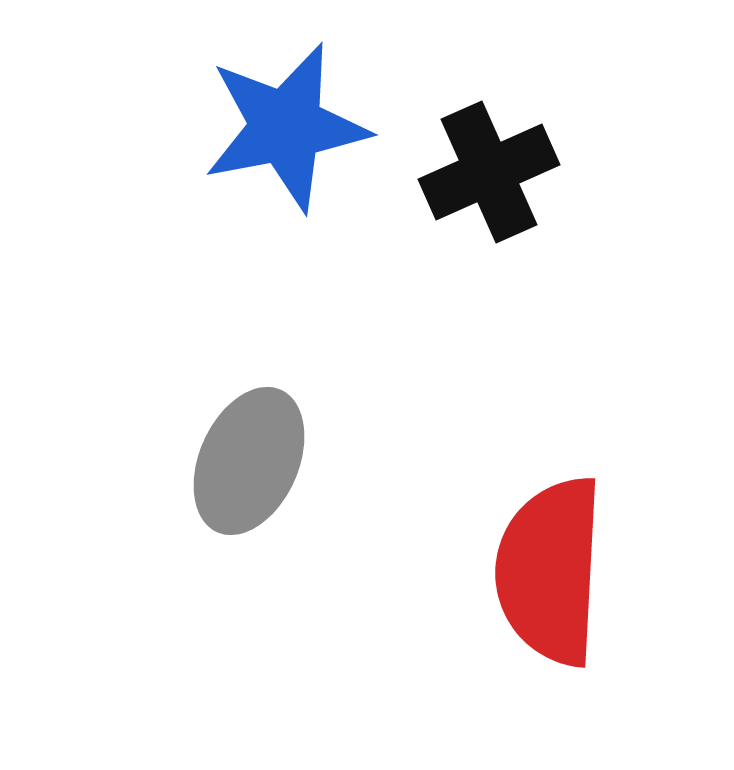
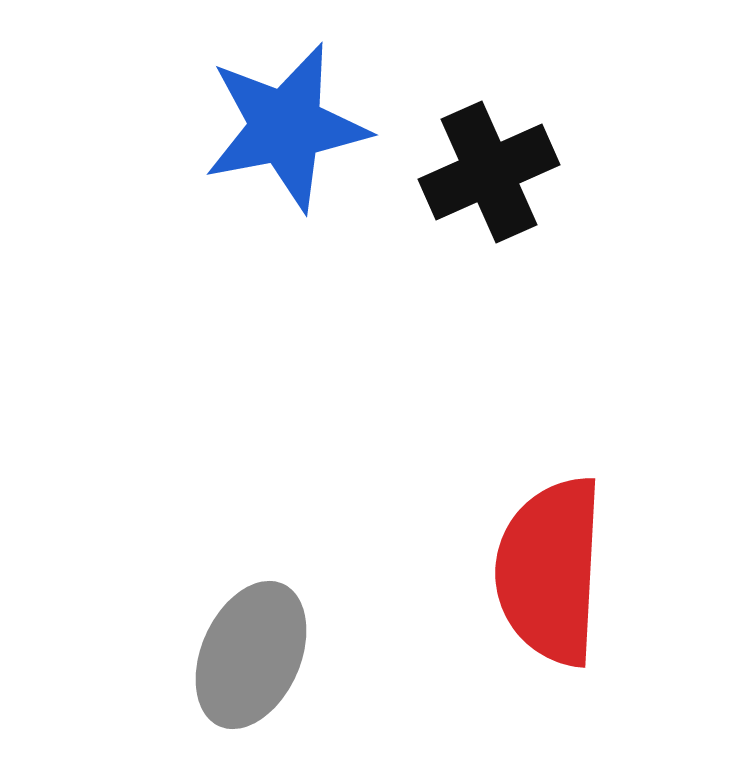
gray ellipse: moved 2 px right, 194 px down
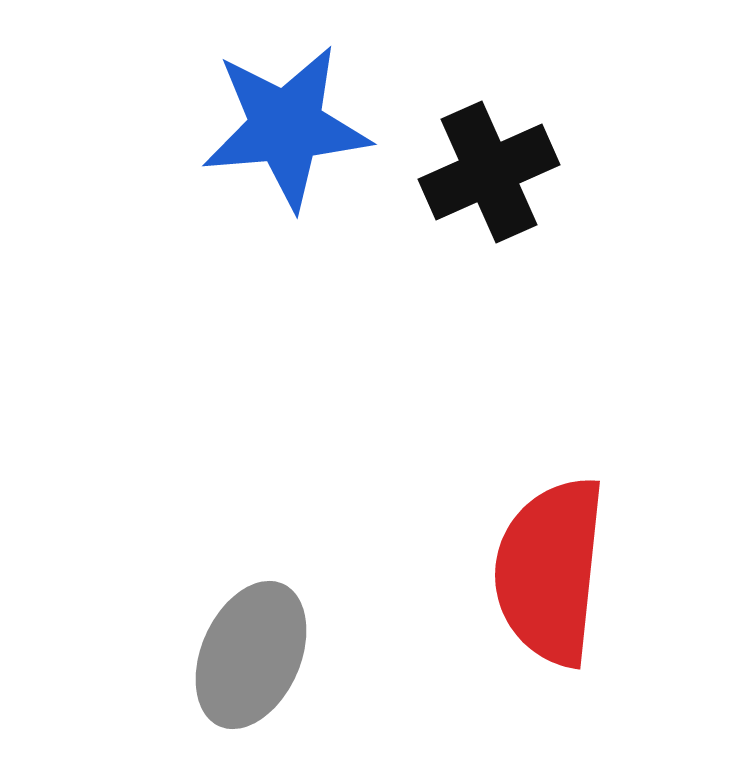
blue star: rotated 6 degrees clockwise
red semicircle: rotated 3 degrees clockwise
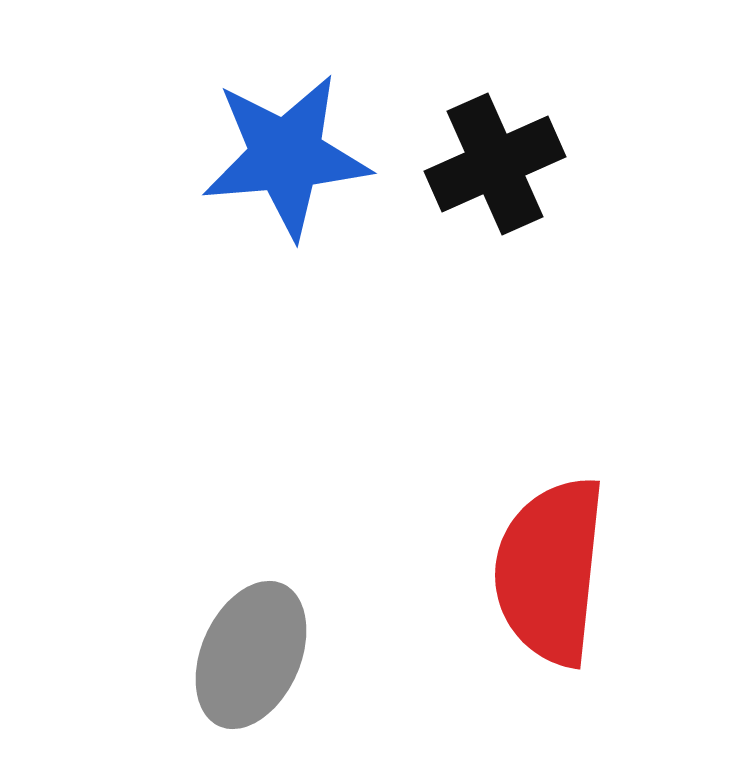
blue star: moved 29 px down
black cross: moved 6 px right, 8 px up
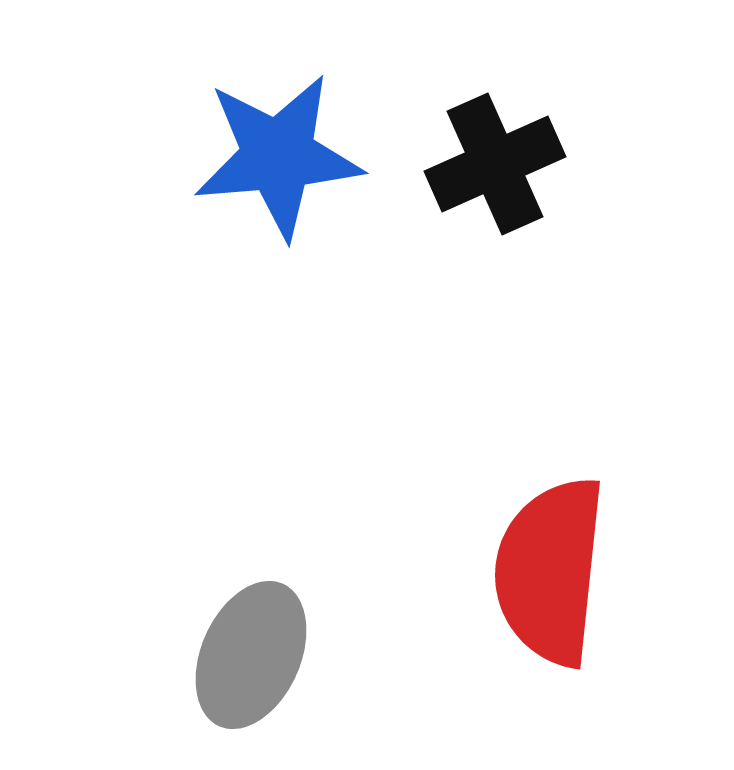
blue star: moved 8 px left
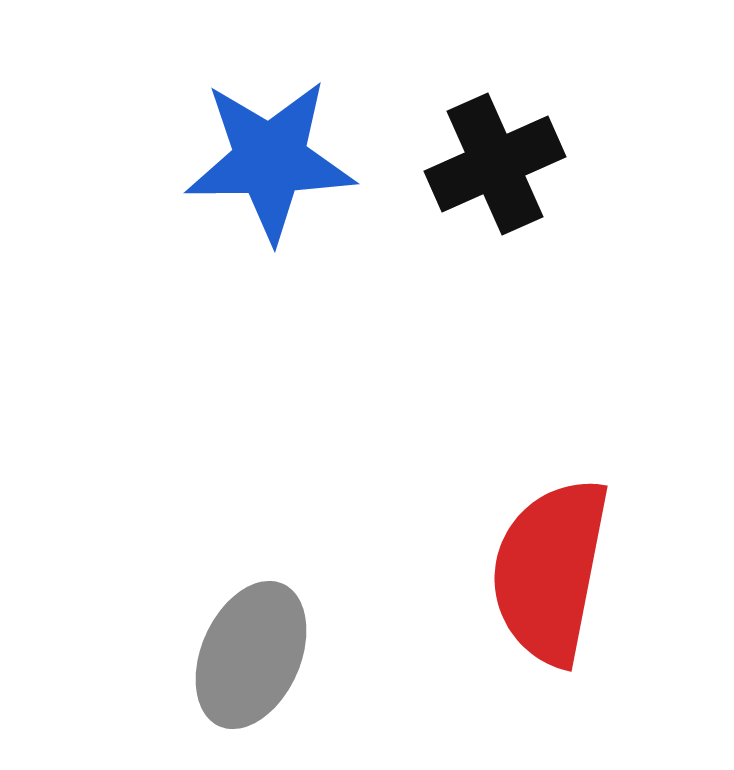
blue star: moved 8 px left, 4 px down; rotated 4 degrees clockwise
red semicircle: rotated 5 degrees clockwise
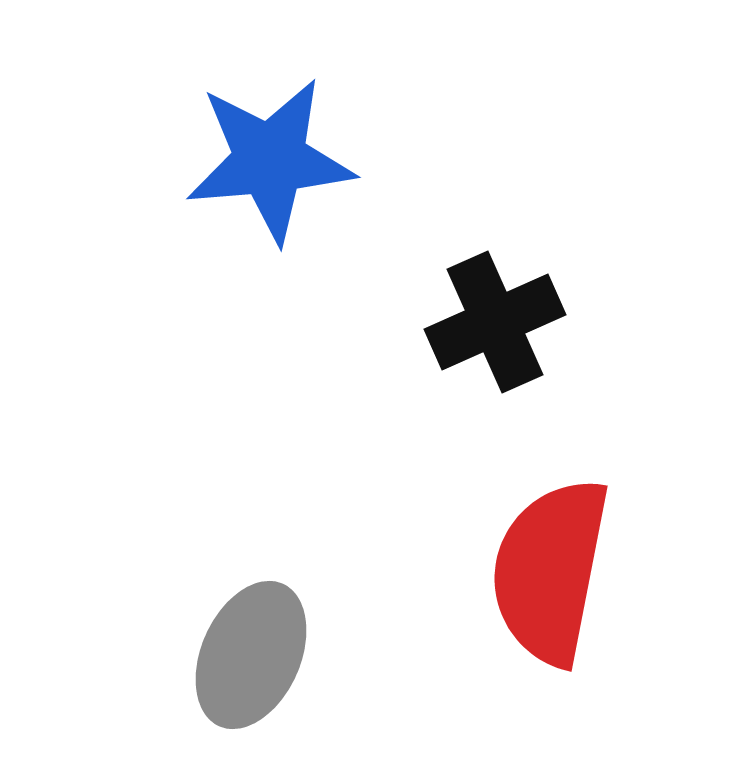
blue star: rotated 4 degrees counterclockwise
black cross: moved 158 px down
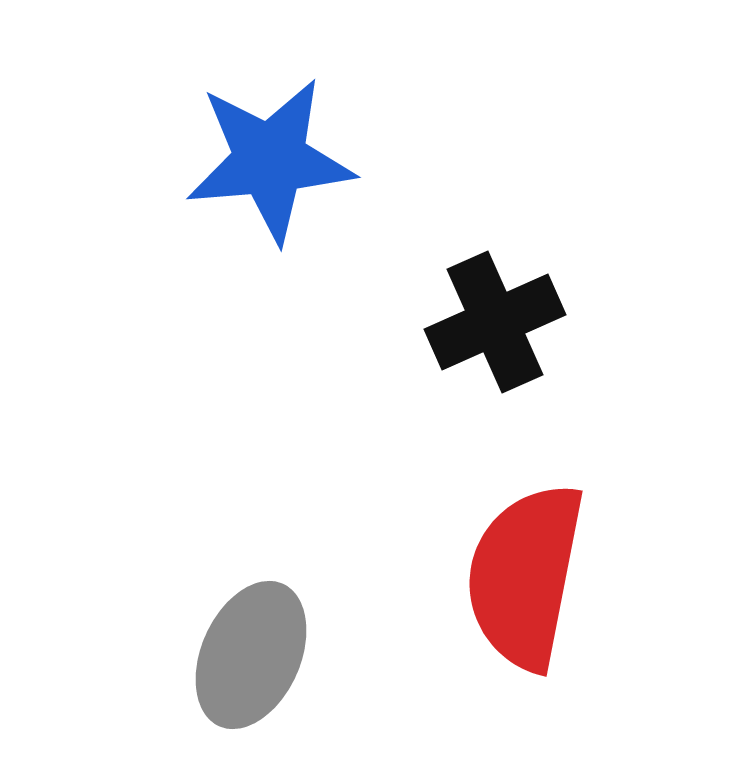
red semicircle: moved 25 px left, 5 px down
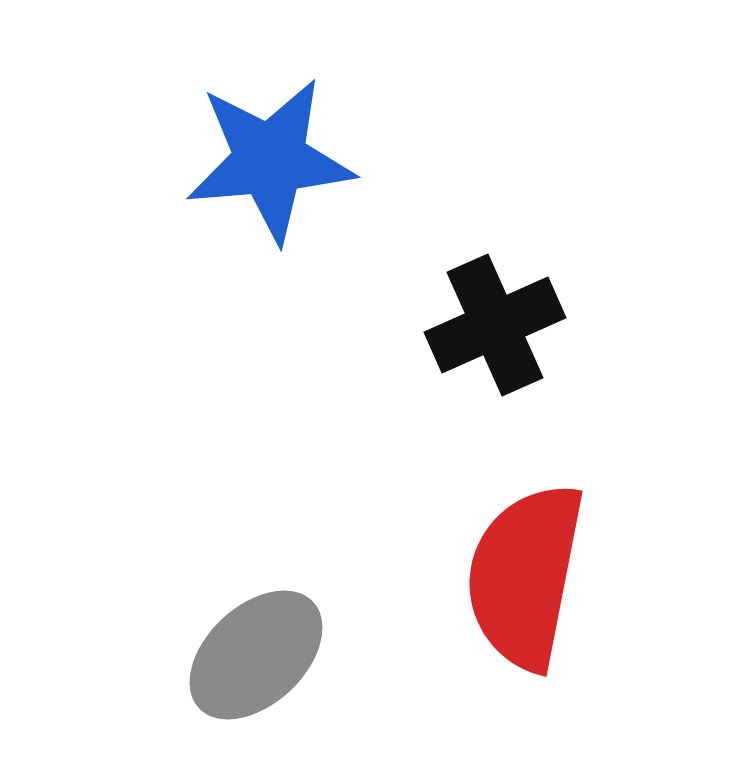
black cross: moved 3 px down
gray ellipse: moved 5 px right; rotated 23 degrees clockwise
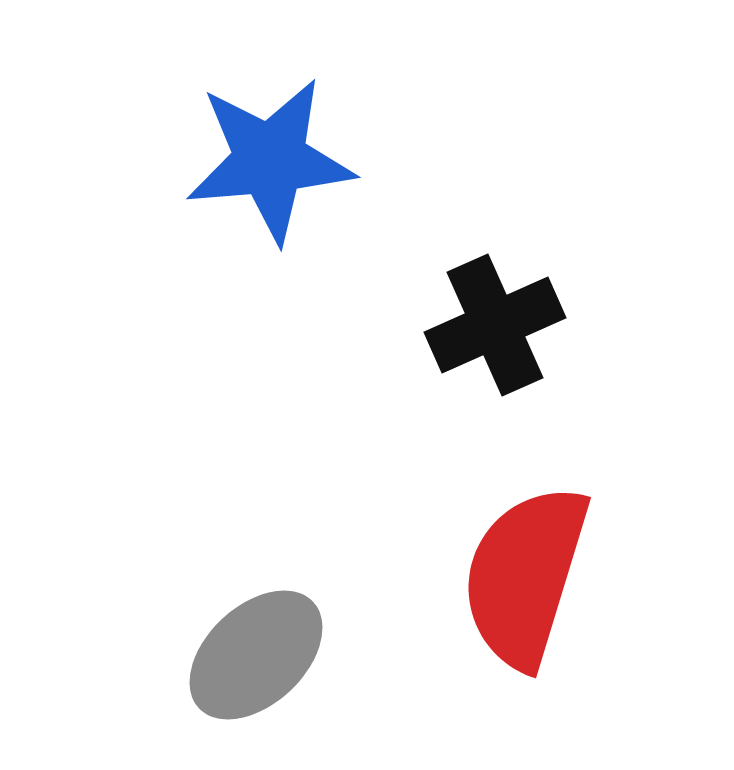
red semicircle: rotated 6 degrees clockwise
